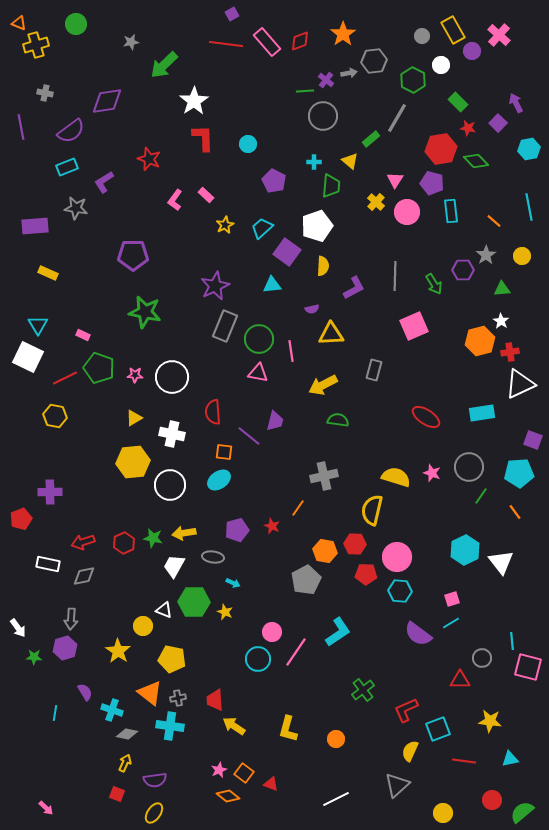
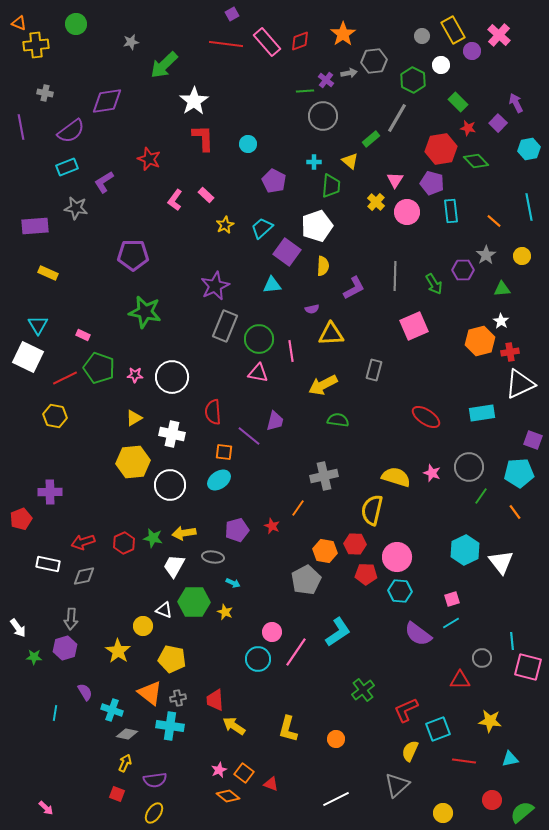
yellow cross at (36, 45): rotated 10 degrees clockwise
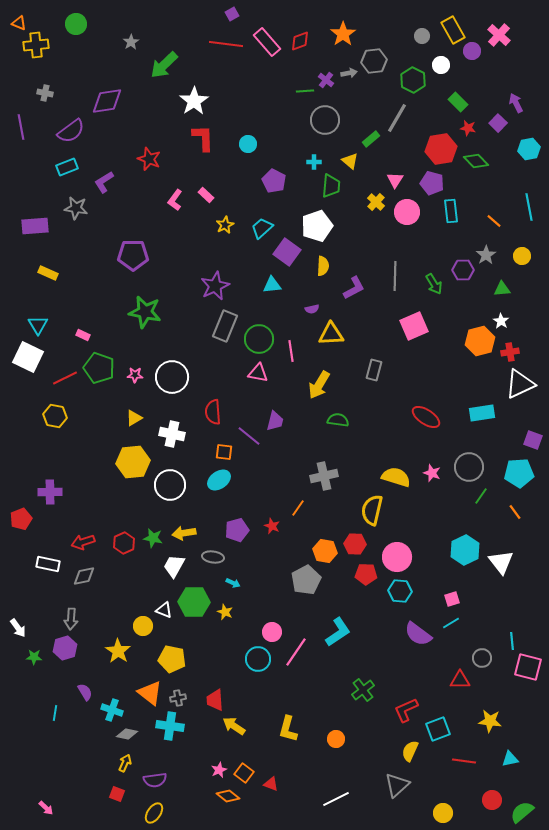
gray star at (131, 42): rotated 21 degrees counterclockwise
gray circle at (323, 116): moved 2 px right, 4 px down
yellow arrow at (323, 385): moved 4 px left; rotated 32 degrees counterclockwise
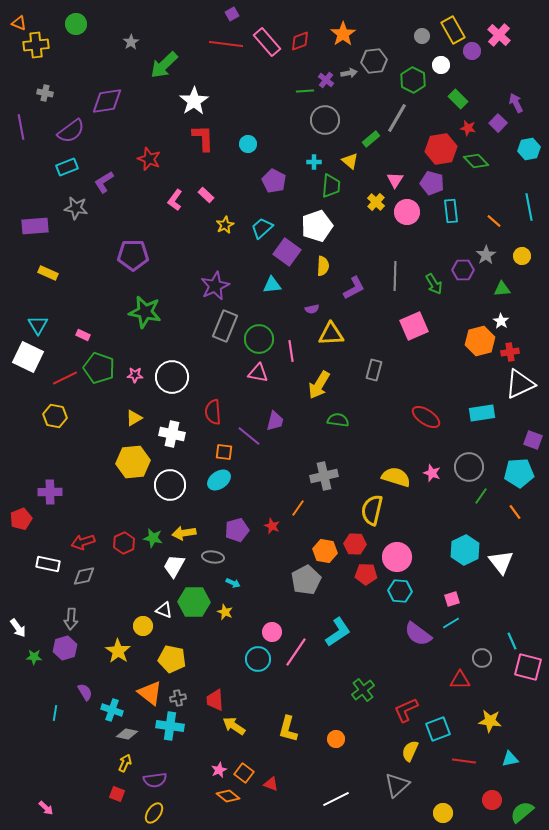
green rectangle at (458, 102): moved 3 px up
cyan line at (512, 641): rotated 18 degrees counterclockwise
